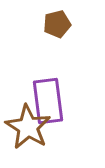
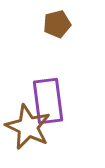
brown star: rotated 6 degrees counterclockwise
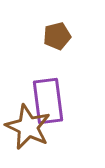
brown pentagon: moved 12 px down
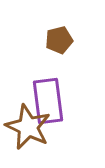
brown pentagon: moved 2 px right, 4 px down
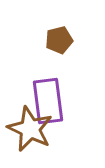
brown star: moved 2 px right, 2 px down
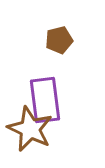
purple rectangle: moved 3 px left, 1 px up
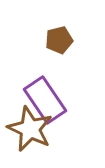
purple rectangle: rotated 27 degrees counterclockwise
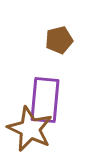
purple rectangle: rotated 39 degrees clockwise
